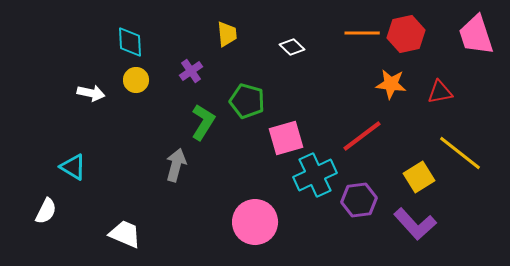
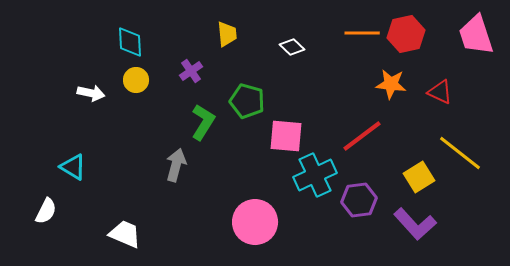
red triangle: rotated 36 degrees clockwise
pink square: moved 2 px up; rotated 21 degrees clockwise
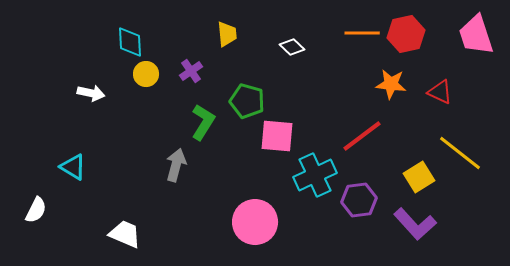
yellow circle: moved 10 px right, 6 px up
pink square: moved 9 px left
white semicircle: moved 10 px left, 1 px up
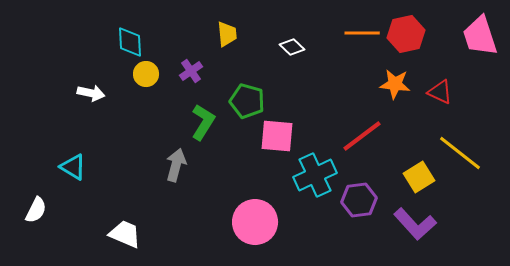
pink trapezoid: moved 4 px right, 1 px down
orange star: moved 4 px right
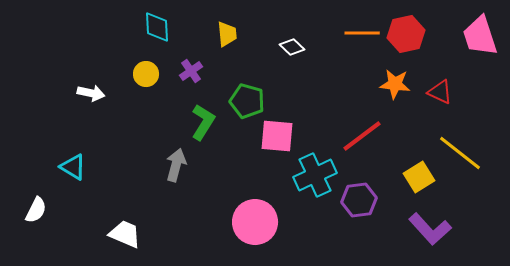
cyan diamond: moved 27 px right, 15 px up
purple L-shape: moved 15 px right, 5 px down
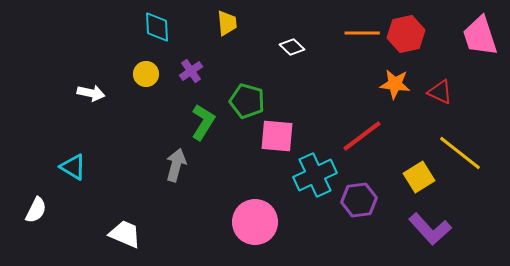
yellow trapezoid: moved 11 px up
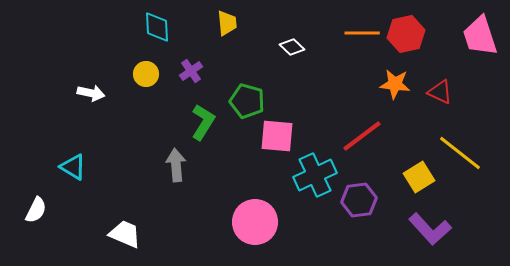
gray arrow: rotated 20 degrees counterclockwise
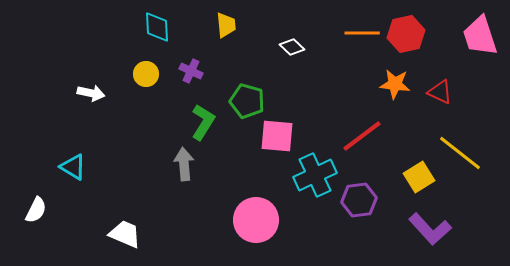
yellow trapezoid: moved 1 px left, 2 px down
purple cross: rotated 30 degrees counterclockwise
gray arrow: moved 8 px right, 1 px up
pink circle: moved 1 px right, 2 px up
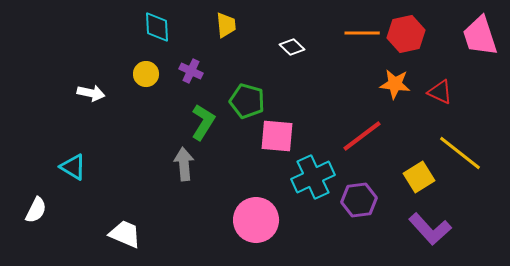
cyan cross: moved 2 px left, 2 px down
